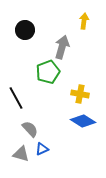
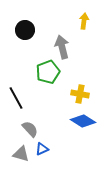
gray arrow: rotated 30 degrees counterclockwise
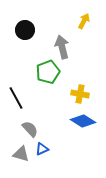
yellow arrow: rotated 21 degrees clockwise
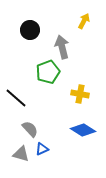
black circle: moved 5 px right
black line: rotated 20 degrees counterclockwise
blue diamond: moved 9 px down
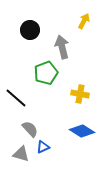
green pentagon: moved 2 px left, 1 px down
blue diamond: moved 1 px left, 1 px down
blue triangle: moved 1 px right, 2 px up
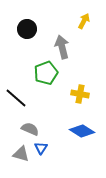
black circle: moved 3 px left, 1 px up
gray semicircle: rotated 24 degrees counterclockwise
blue triangle: moved 2 px left, 1 px down; rotated 32 degrees counterclockwise
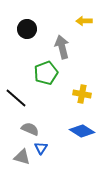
yellow arrow: rotated 119 degrees counterclockwise
yellow cross: moved 2 px right
gray triangle: moved 1 px right, 3 px down
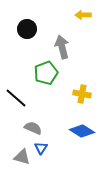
yellow arrow: moved 1 px left, 6 px up
gray semicircle: moved 3 px right, 1 px up
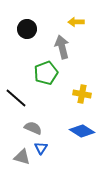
yellow arrow: moved 7 px left, 7 px down
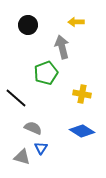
black circle: moved 1 px right, 4 px up
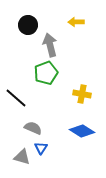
gray arrow: moved 12 px left, 2 px up
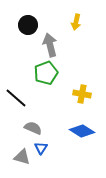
yellow arrow: rotated 77 degrees counterclockwise
